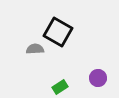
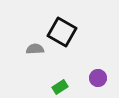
black square: moved 4 px right
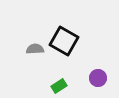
black square: moved 2 px right, 9 px down
green rectangle: moved 1 px left, 1 px up
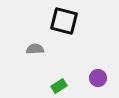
black square: moved 20 px up; rotated 16 degrees counterclockwise
